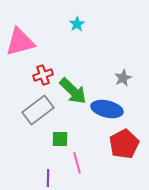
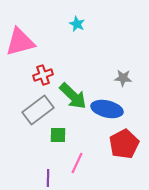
cyan star: rotated 14 degrees counterclockwise
gray star: rotated 30 degrees clockwise
green arrow: moved 5 px down
green square: moved 2 px left, 4 px up
pink line: rotated 40 degrees clockwise
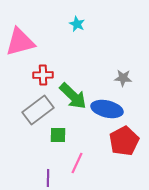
red cross: rotated 18 degrees clockwise
red pentagon: moved 3 px up
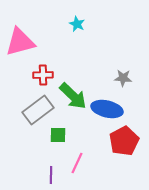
purple line: moved 3 px right, 3 px up
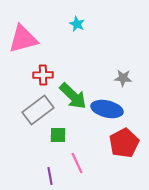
pink triangle: moved 3 px right, 3 px up
red pentagon: moved 2 px down
pink line: rotated 50 degrees counterclockwise
purple line: moved 1 px left, 1 px down; rotated 12 degrees counterclockwise
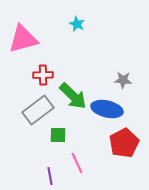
gray star: moved 2 px down
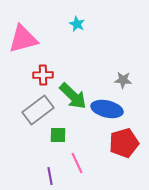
red pentagon: rotated 12 degrees clockwise
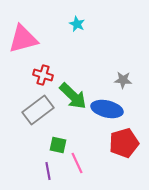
red cross: rotated 18 degrees clockwise
green square: moved 10 px down; rotated 12 degrees clockwise
purple line: moved 2 px left, 5 px up
